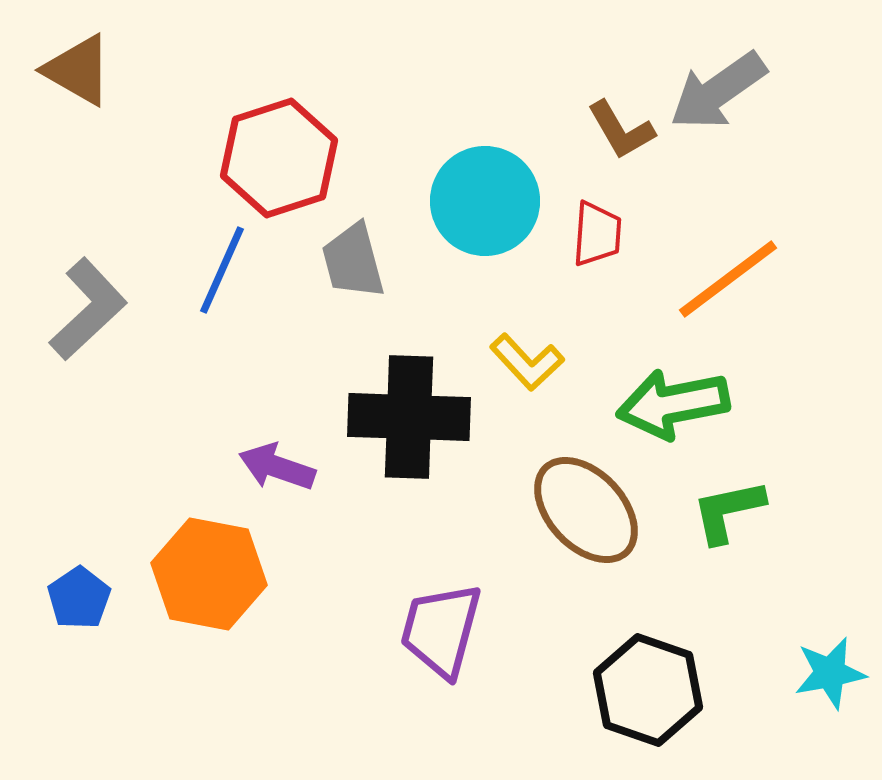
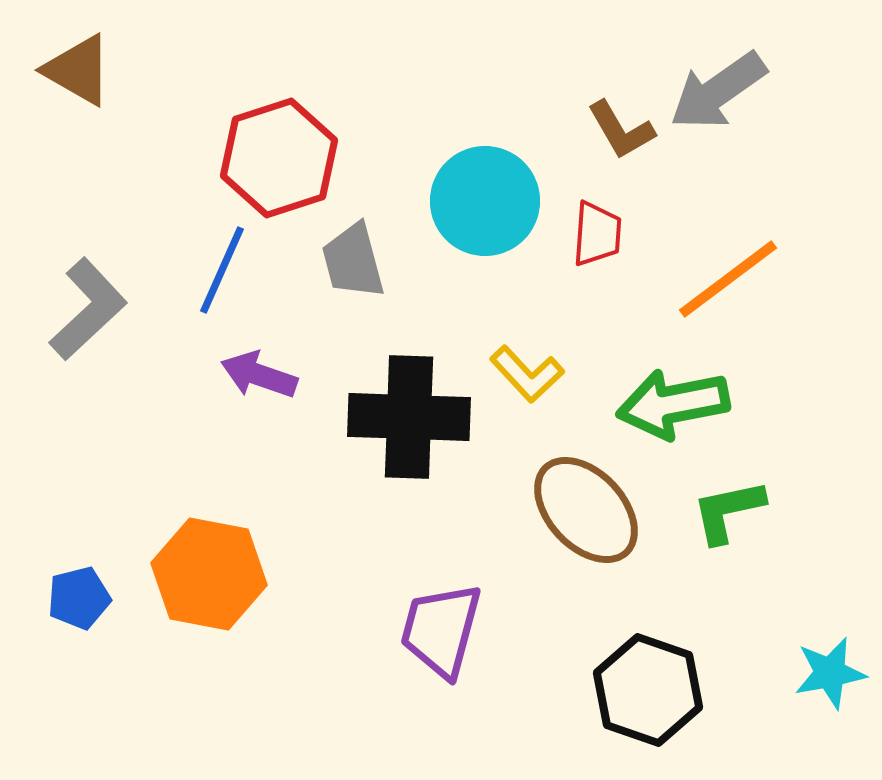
yellow L-shape: moved 12 px down
purple arrow: moved 18 px left, 92 px up
blue pentagon: rotated 20 degrees clockwise
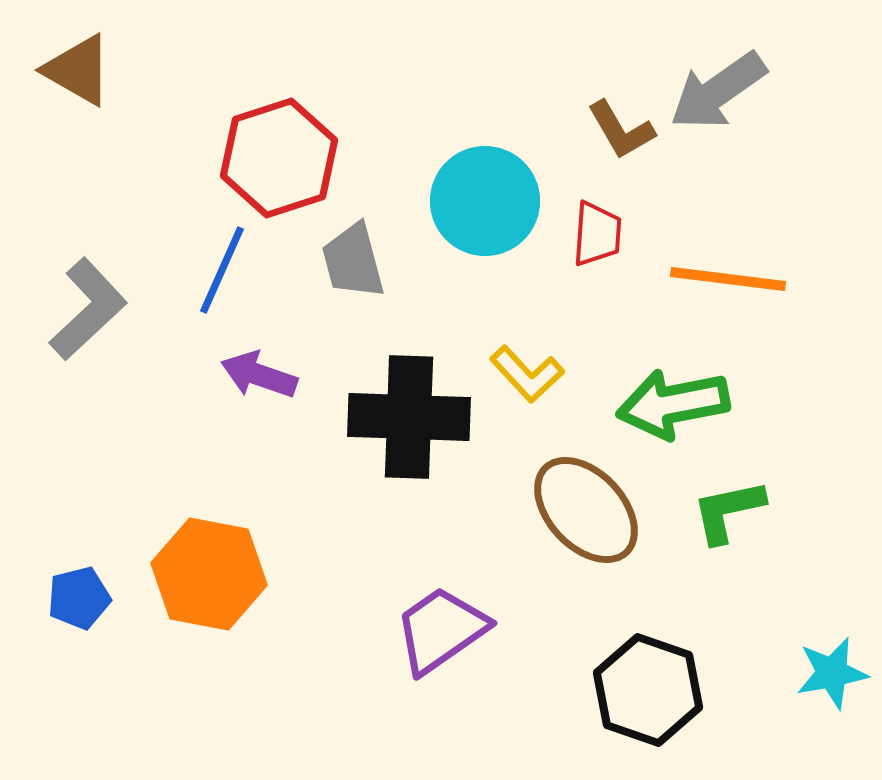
orange line: rotated 44 degrees clockwise
purple trapezoid: rotated 40 degrees clockwise
cyan star: moved 2 px right
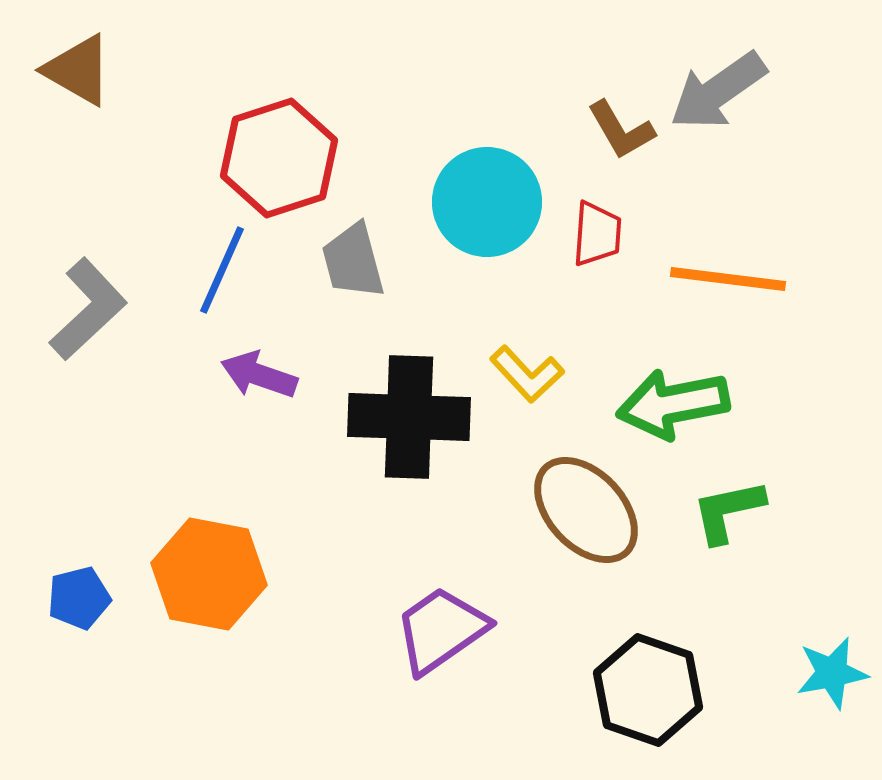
cyan circle: moved 2 px right, 1 px down
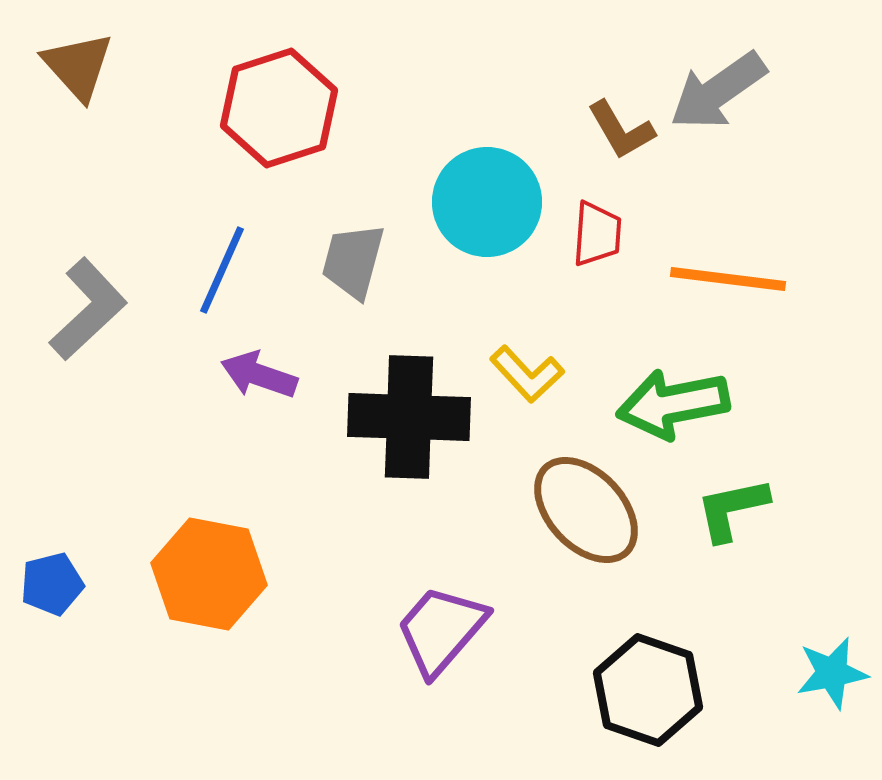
brown triangle: moved 4 px up; rotated 18 degrees clockwise
red hexagon: moved 50 px up
gray trapezoid: rotated 30 degrees clockwise
green L-shape: moved 4 px right, 2 px up
blue pentagon: moved 27 px left, 14 px up
purple trapezoid: rotated 14 degrees counterclockwise
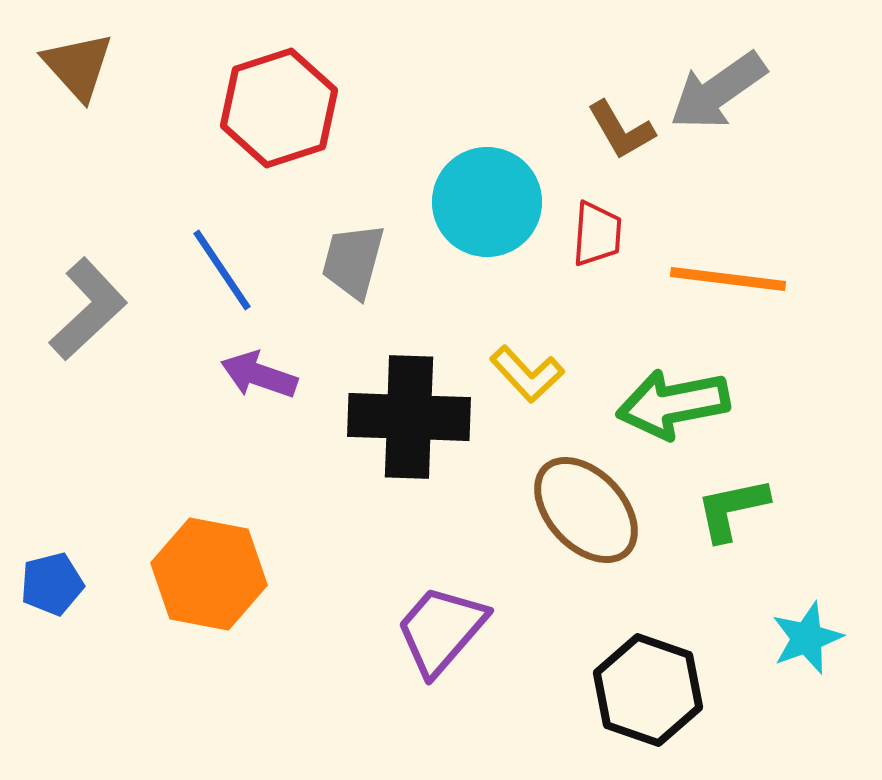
blue line: rotated 58 degrees counterclockwise
cyan star: moved 25 px left, 35 px up; rotated 10 degrees counterclockwise
